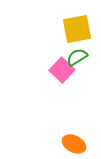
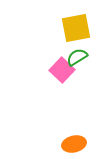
yellow square: moved 1 px left, 1 px up
orange ellipse: rotated 40 degrees counterclockwise
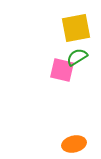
pink square: rotated 30 degrees counterclockwise
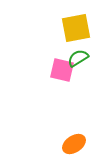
green semicircle: moved 1 px right, 1 px down
orange ellipse: rotated 20 degrees counterclockwise
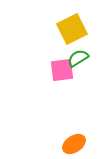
yellow square: moved 4 px left, 1 px down; rotated 16 degrees counterclockwise
pink square: rotated 20 degrees counterclockwise
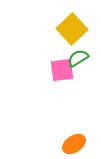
yellow square: rotated 16 degrees counterclockwise
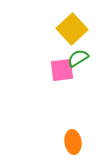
orange ellipse: moved 1 px left, 2 px up; rotated 65 degrees counterclockwise
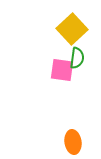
green semicircle: moved 1 px left; rotated 130 degrees clockwise
pink square: rotated 15 degrees clockwise
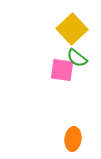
green semicircle: rotated 120 degrees clockwise
orange ellipse: moved 3 px up; rotated 15 degrees clockwise
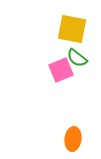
yellow square: rotated 36 degrees counterclockwise
pink square: moved 1 px left; rotated 30 degrees counterclockwise
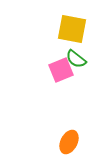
green semicircle: moved 1 px left, 1 px down
orange ellipse: moved 4 px left, 3 px down; rotated 20 degrees clockwise
